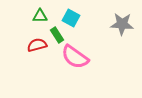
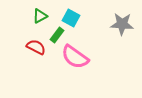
green triangle: rotated 28 degrees counterclockwise
green rectangle: rotated 70 degrees clockwise
red semicircle: moved 1 px left, 2 px down; rotated 42 degrees clockwise
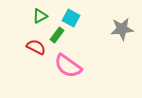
gray star: moved 5 px down; rotated 10 degrees counterclockwise
pink semicircle: moved 7 px left, 9 px down
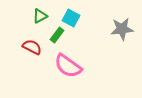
red semicircle: moved 4 px left
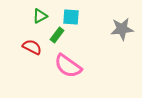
cyan square: moved 1 px up; rotated 24 degrees counterclockwise
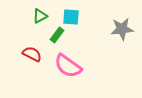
red semicircle: moved 7 px down
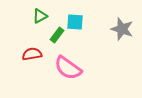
cyan square: moved 4 px right, 5 px down
gray star: rotated 25 degrees clockwise
red semicircle: rotated 36 degrees counterclockwise
pink semicircle: moved 2 px down
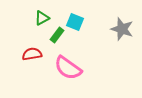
green triangle: moved 2 px right, 2 px down
cyan square: rotated 18 degrees clockwise
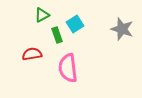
green triangle: moved 3 px up
cyan square: moved 2 px down; rotated 36 degrees clockwise
green rectangle: rotated 56 degrees counterclockwise
pink semicircle: rotated 48 degrees clockwise
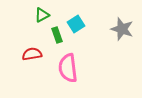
cyan square: moved 1 px right
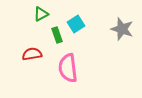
green triangle: moved 1 px left, 1 px up
